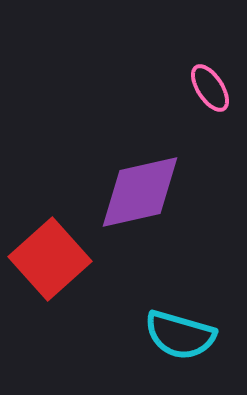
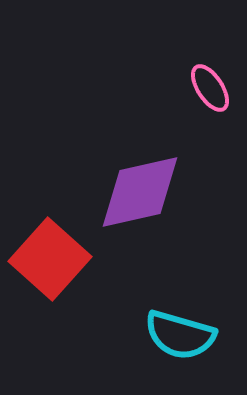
red square: rotated 6 degrees counterclockwise
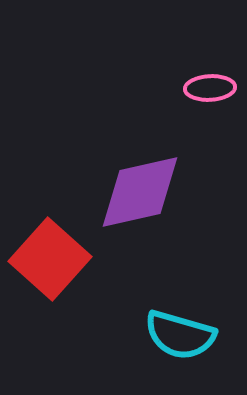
pink ellipse: rotated 60 degrees counterclockwise
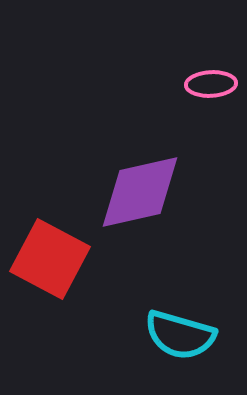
pink ellipse: moved 1 px right, 4 px up
red square: rotated 14 degrees counterclockwise
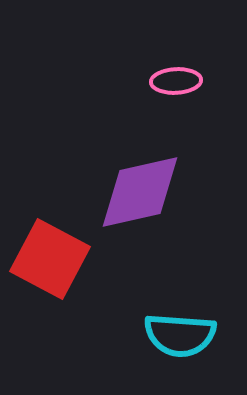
pink ellipse: moved 35 px left, 3 px up
cyan semicircle: rotated 12 degrees counterclockwise
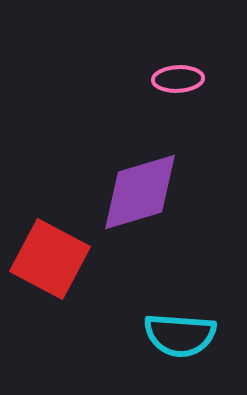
pink ellipse: moved 2 px right, 2 px up
purple diamond: rotated 4 degrees counterclockwise
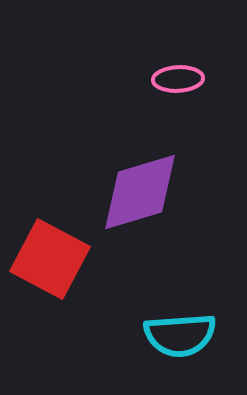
cyan semicircle: rotated 8 degrees counterclockwise
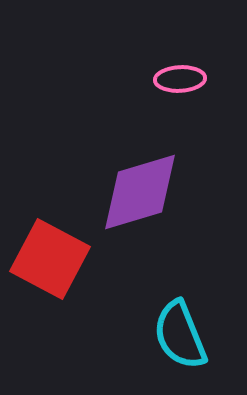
pink ellipse: moved 2 px right
cyan semicircle: rotated 72 degrees clockwise
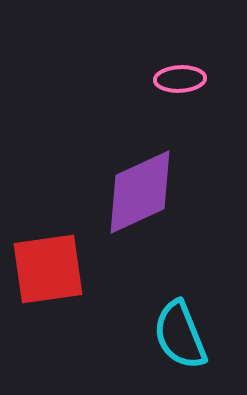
purple diamond: rotated 8 degrees counterclockwise
red square: moved 2 px left, 10 px down; rotated 36 degrees counterclockwise
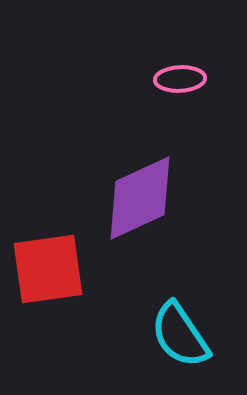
purple diamond: moved 6 px down
cyan semicircle: rotated 12 degrees counterclockwise
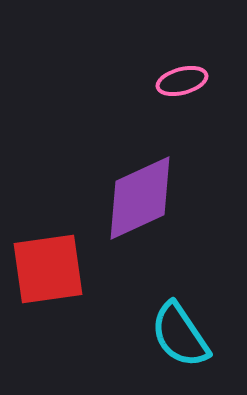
pink ellipse: moved 2 px right, 2 px down; rotated 12 degrees counterclockwise
